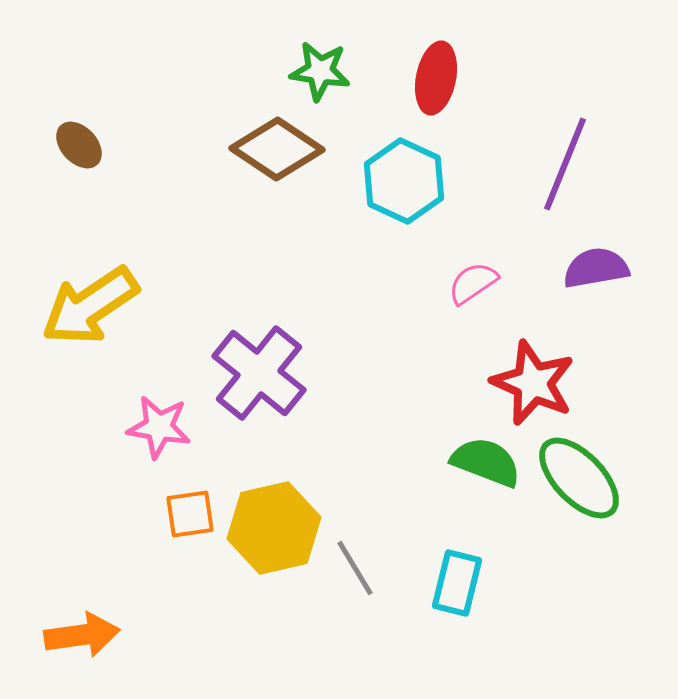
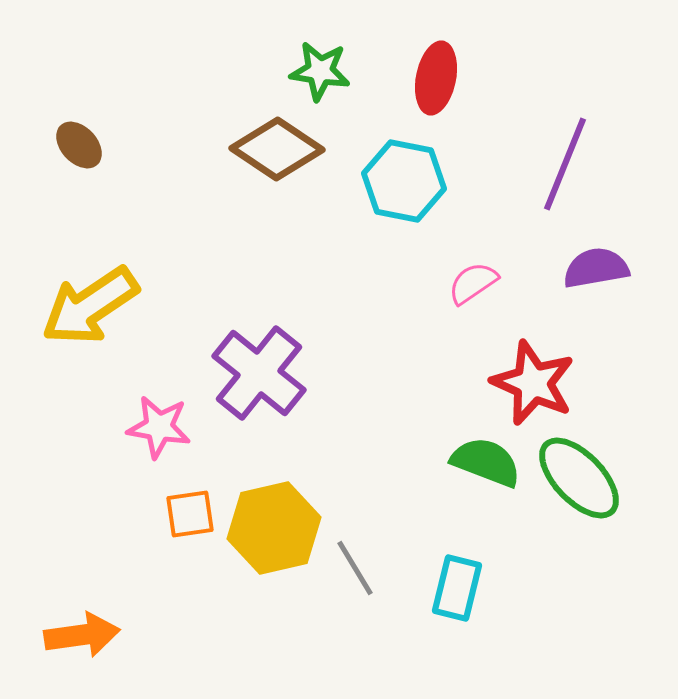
cyan hexagon: rotated 14 degrees counterclockwise
cyan rectangle: moved 5 px down
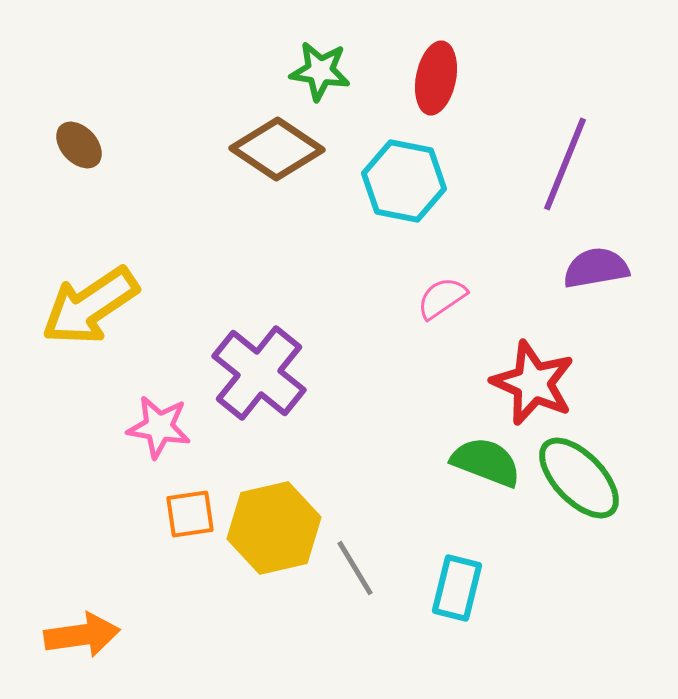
pink semicircle: moved 31 px left, 15 px down
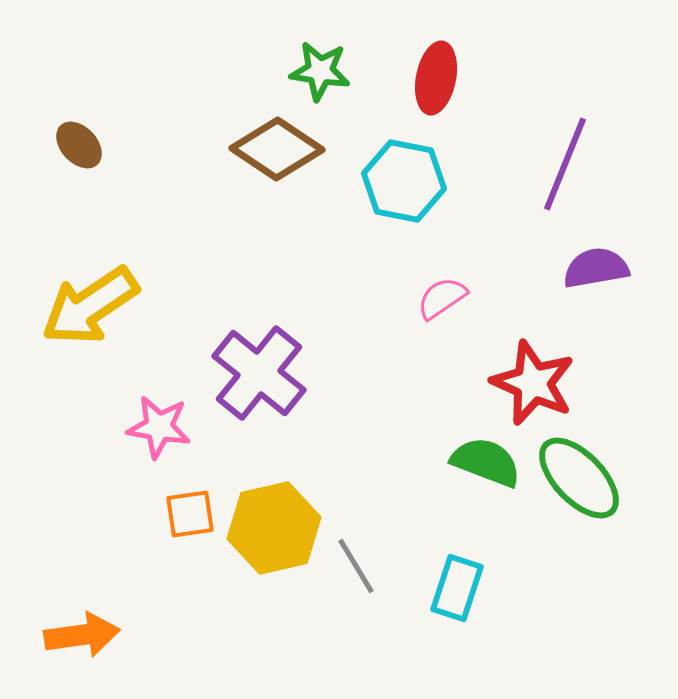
gray line: moved 1 px right, 2 px up
cyan rectangle: rotated 4 degrees clockwise
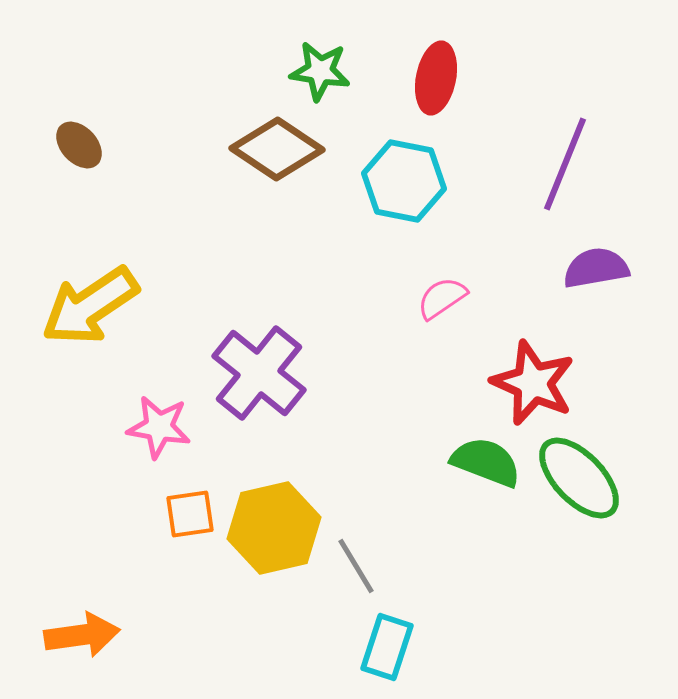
cyan rectangle: moved 70 px left, 59 px down
